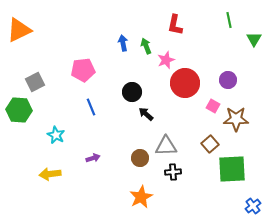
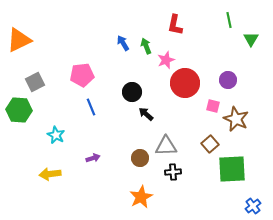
orange triangle: moved 10 px down
green triangle: moved 3 px left
blue arrow: rotated 21 degrees counterclockwise
pink pentagon: moved 1 px left, 5 px down
pink square: rotated 16 degrees counterclockwise
brown star: rotated 25 degrees clockwise
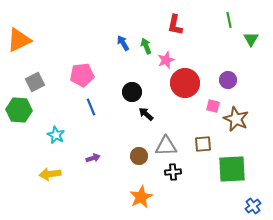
brown square: moved 7 px left; rotated 36 degrees clockwise
brown circle: moved 1 px left, 2 px up
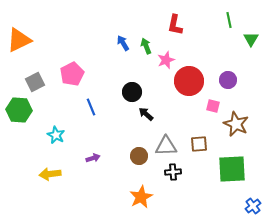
pink pentagon: moved 10 px left, 1 px up; rotated 20 degrees counterclockwise
red circle: moved 4 px right, 2 px up
brown star: moved 5 px down
brown square: moved 4 px left
